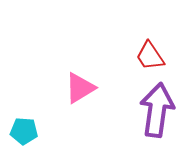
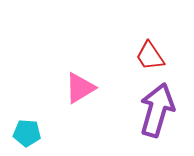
purple arrow: rotated 8 degrees clockwise
cyan pentagon: moved 3 px right, 2 px down
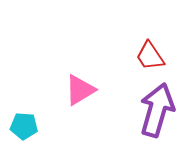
pink triangle: moved 2 px down
cyan pentagon: moved 3 px left, 7 px up
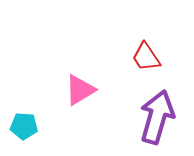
red trapezoid: moved 4 px left, 1 px down
purple arrow: moved 7 px down
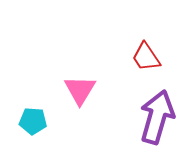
pink triangle: rotated 28 degrees counterclockwise
cyan pentagon: moved 9 px right, 5 px up
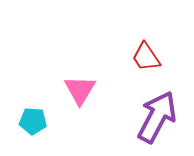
purple arrow: rotated 12 degrees clockwise
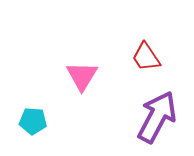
pink triangle: moved 2 px right, 14 px up
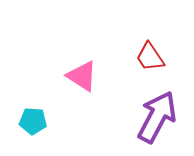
red trapezoid: moved 4 px right
pink triangle: rotated 28 degrees counterclockwise
